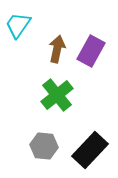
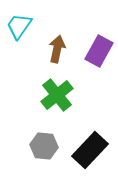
cyan trapezoid: moved 1 px right, 1 px down
purple rectangle: moved 8 px right
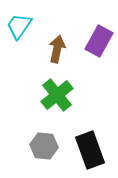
purple rectangle: moved 10 px up
black rectangle: rotated 63 degrees counterclockwise
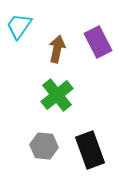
purple rectangle: moved 1 px left, 1 px down; rotated 56 degrees counterclockwise
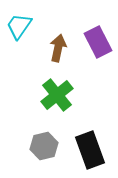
brown arrow: moved 1 px right, 1 px up
gray hexagon: rotated 20 degrees counterclockwise
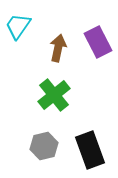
cyan trapezoid: moved 1 px left
green cross: moved 3 px left
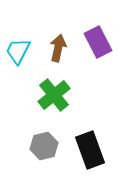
cyan trapezoid: moved 25 px down; rotated 8 degrees counterclockwise
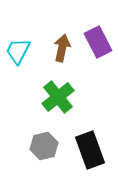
brown arrow: moved 4 px right
green cross: moved 4 px right, 2 px down
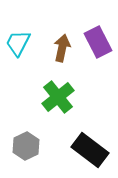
cyan trapezoid: moved 8 px up
gray hexagon: moved 18 px left; rotated 12 degrees counterclockwise
black rectangle: rotated 33 degrees counterclockwise
